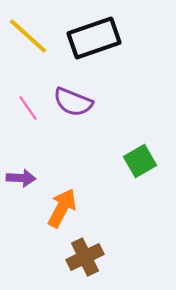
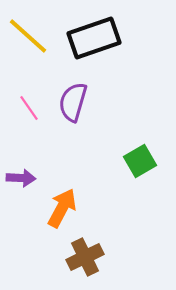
purple semicircle: rotated 84 degrees clockwise
pink line: moved 1 px right
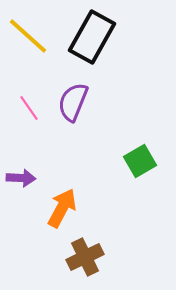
black rectangle: moved 2 px left, 1 px up; rotated 42 degrees counterclockwise
purple semicircle: rotated 6 degrees clockwise
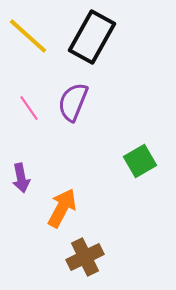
purple arrow: rotated 76 degrees clockwise
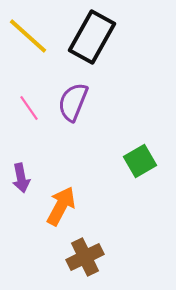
orange arrow: moved 1 px left, 2 px up
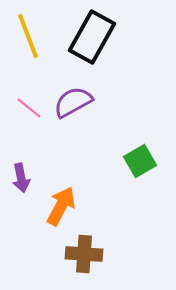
yellow line: rotated 27 degrees clockwise
purple semicircle: rotated 39 degrees clockwise
pink line: rotated 16 degrees counterclockwise
brown cross: moved 1 px left, 3 px up; rotated 30 degrees clockwise
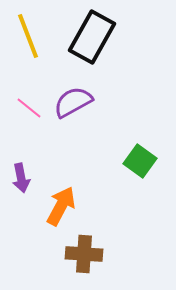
green square: rotated 24 degrees counterclockwise
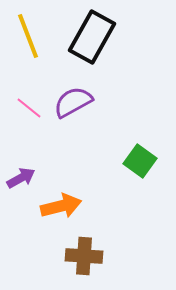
purple arrow: rotated 108 degrees counterclockwise
orange arrow: rotated 48 degrees clockwise
brown cross: moved 2 px down
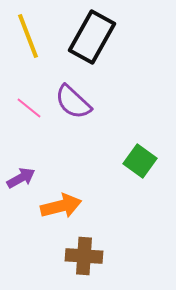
purple semicircle: rotated 108 degrees counterclockwise
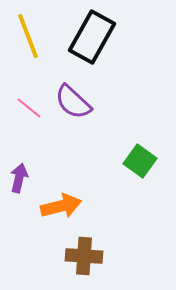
purple arrow: moved 2 px left; rotated 48 degrees counterclockwise
